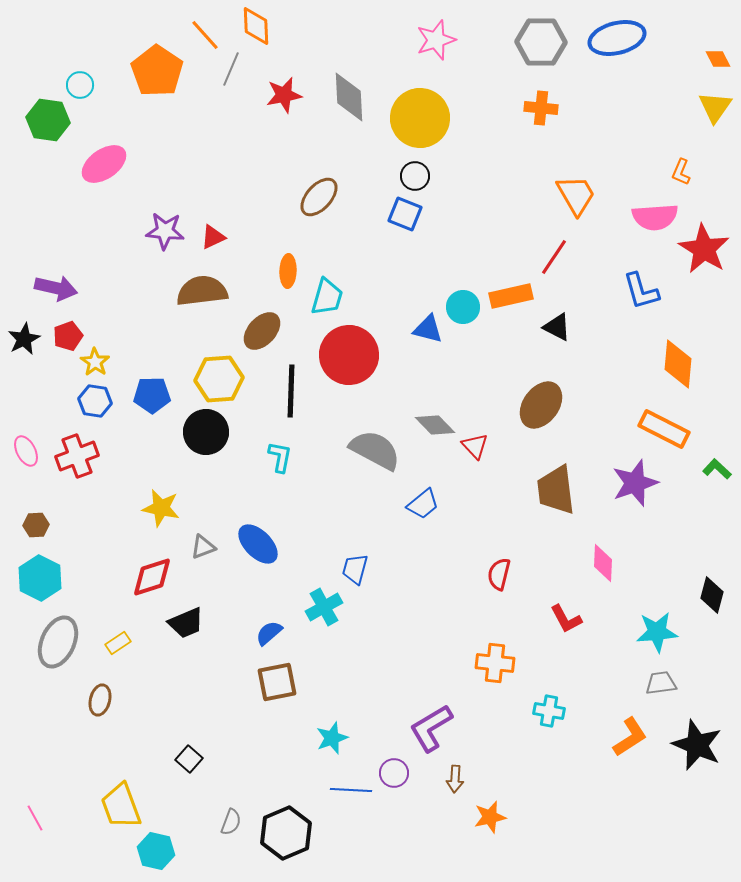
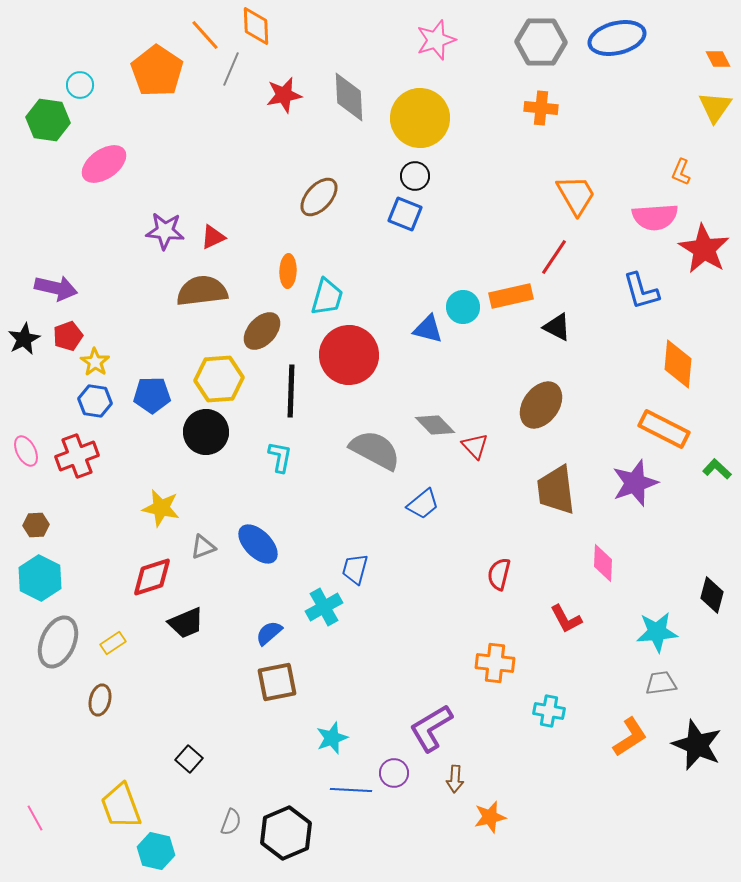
yellow rectangle at (118, 643): moved 5 px left
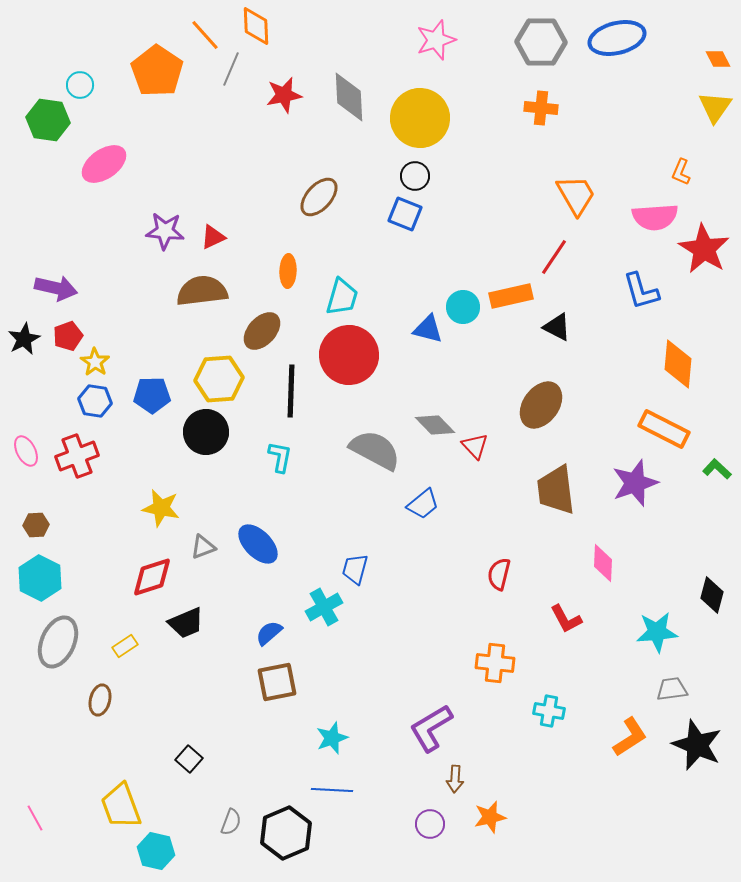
cyan trapezoid at (327, 297): moved 15 px right
yellow rectangle at (113, 643): moved 12 px right, 3 px down
gray trapezoid at (661, 683): moved 11 px right, 6 px down
purple circle at (394, 773): moved 36 px right, 51 px down
blue line at (351, 790): moved 19 px left
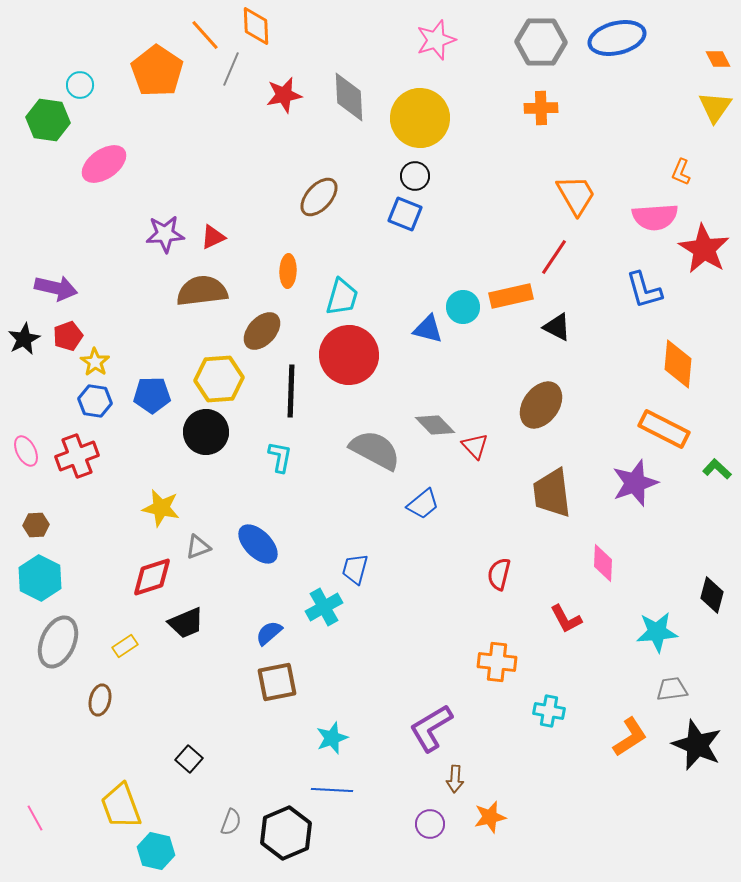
orange cross at (541, 108): rotated 8 degrees counterclockwise
purple star at (165, 231): moved 3 px down; rotated 9 degrees counterclockwise
blue L-shape at (641, 291): moved 3 px right, 1 px up
brown trapezoid at (556, 490): moved 4 px left, 3 px down
gray triangle at (203, 547): moved 5 px left
orange cross at (495, 663): moved 2 px right, 1 px up
